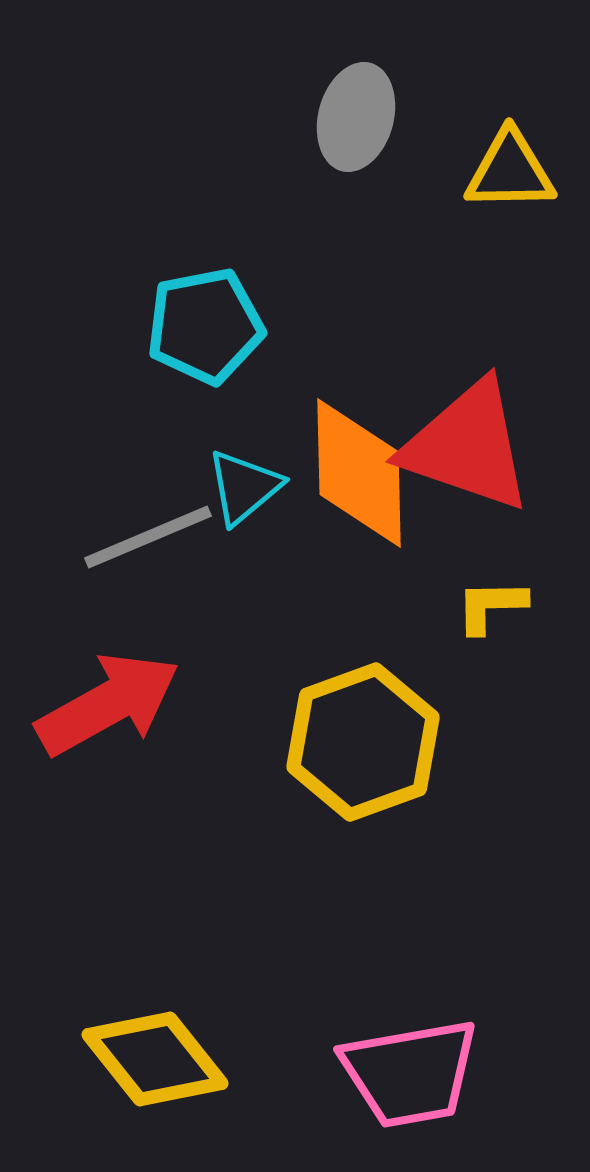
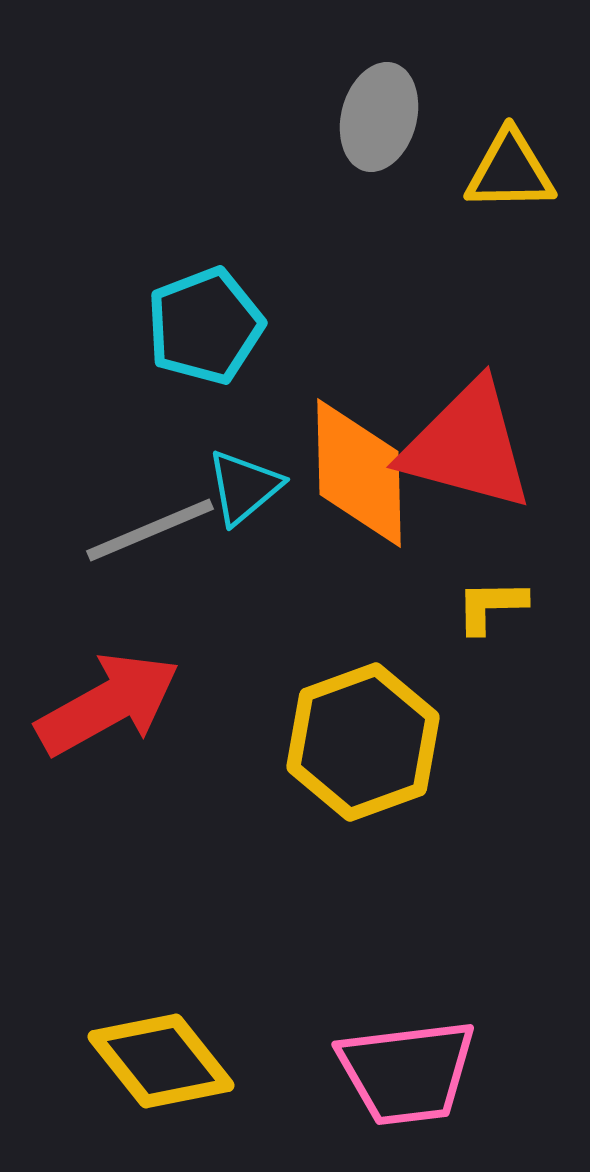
gray ellipse: moved 23 px right
cyan pentagon: rotated 10 degrees counterclockwise
red triangle: rotated 4 degrees counterclockwise
gray line: moved 2 px right, 7 px up
yellow diamond: moved 6 px right, 2 px down
pink trapezoid: moved 3 px left, 1 px up; rotated 3 degrees clockwise
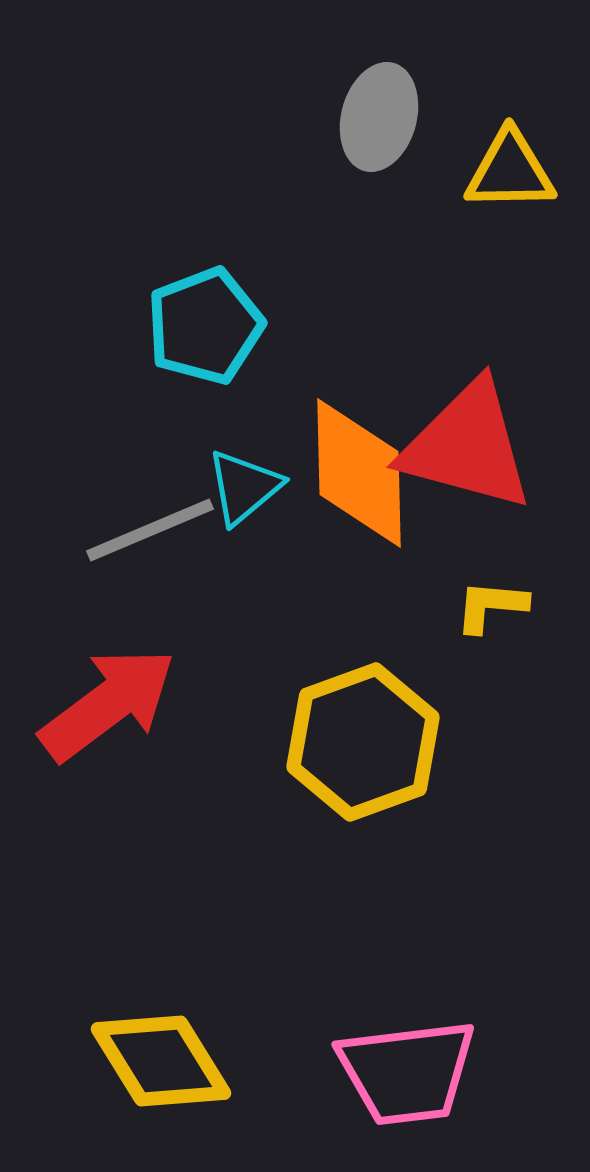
yellow L-shape: rotated 6 degrees clockwise
red arrow: rotated 8 degrees counterclockwise
yellow diamond: rotated 7 degrees clockwise
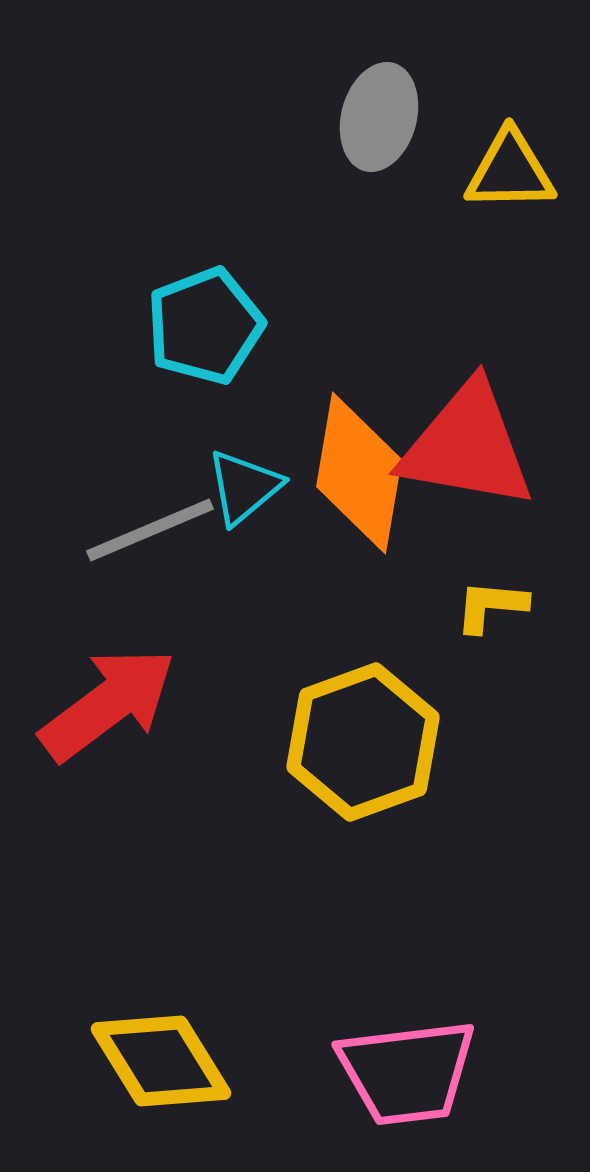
red triangle: rotated 5 degrees counterclockwise
orange diamond: rotated 11 degrees clockwise
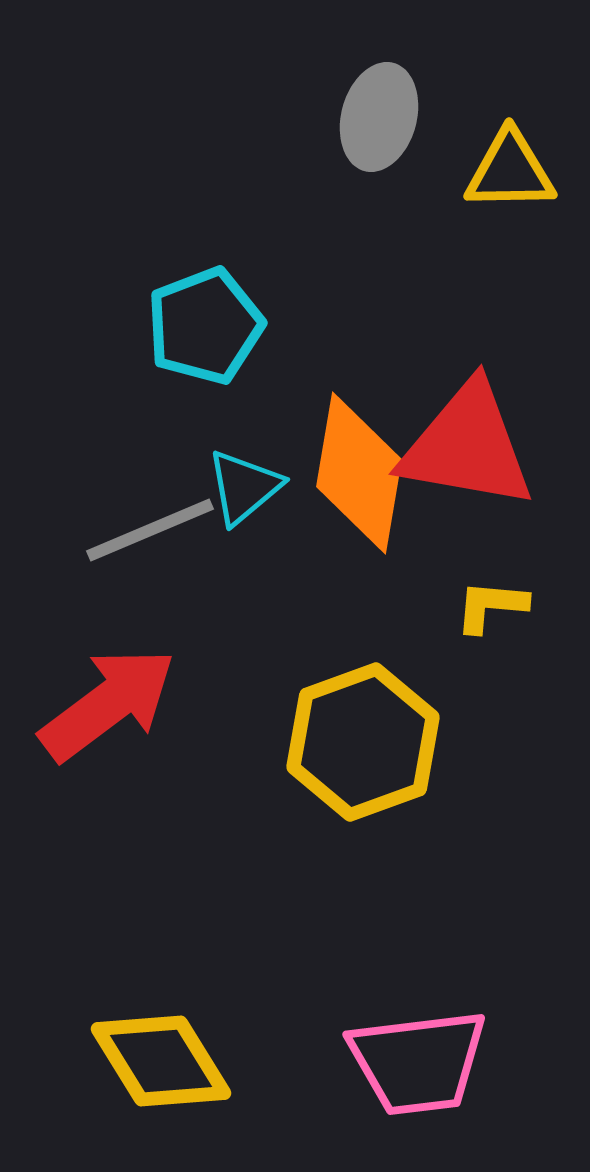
pink trapezoid: moved 11 px right, 10 px up
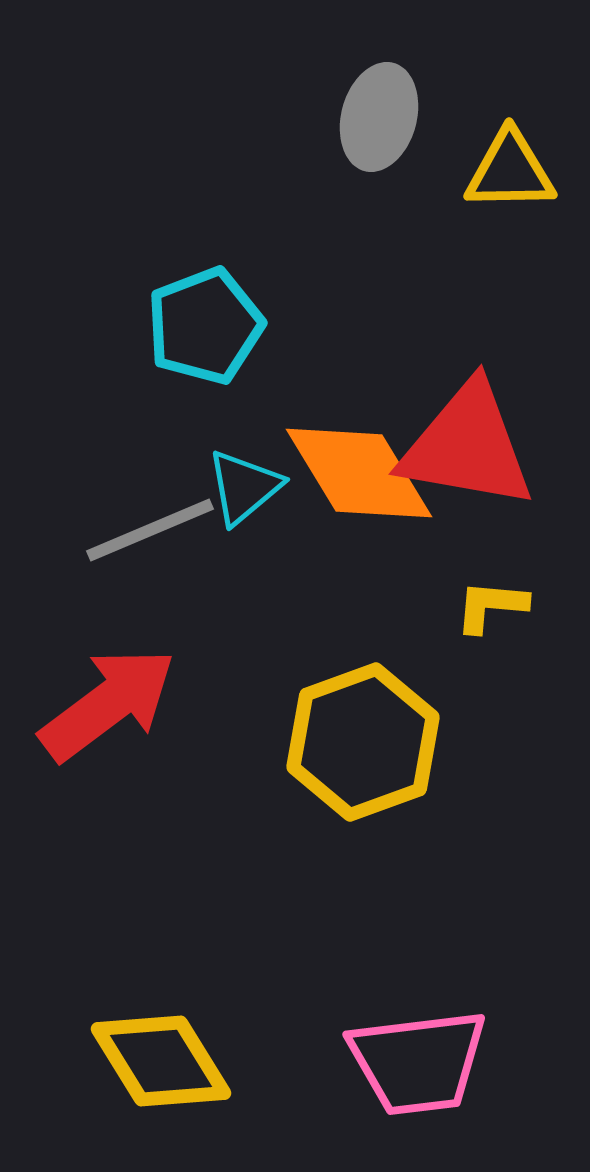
orange diamond: rotated 41 degrees counterclockwise
